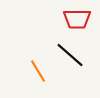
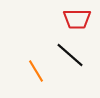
orange line: moved 2 px left
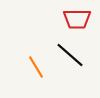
orange line: moved 4 px up
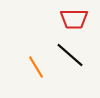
red trapezoid: moved 3 px left
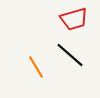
red trapezoid: rotated 16 degrees counterclockwise
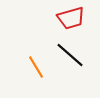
red trapezoid: moved 3 px left, 1 px up
